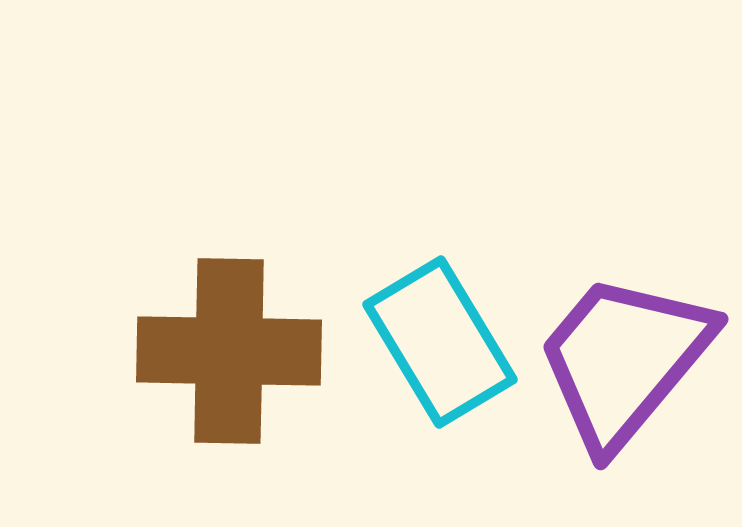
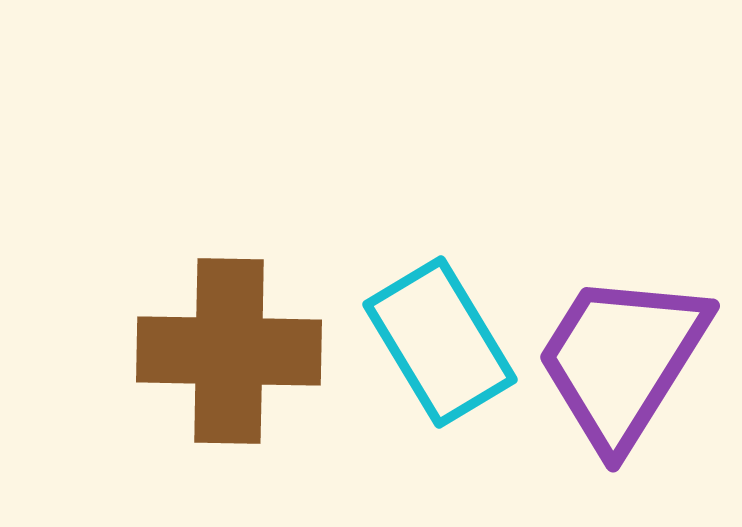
purple trapezoid: moved 2 px left; rotated 8 degrees counterclockwise
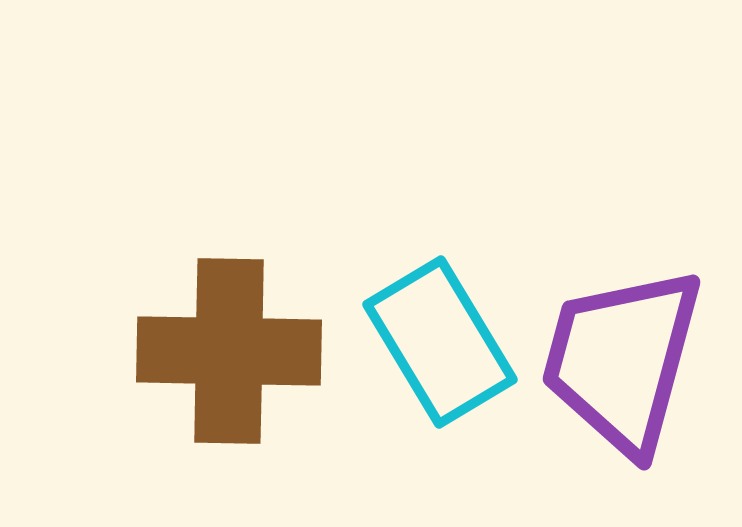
purple trapezoid: rotated 17 degrees counterclockwise
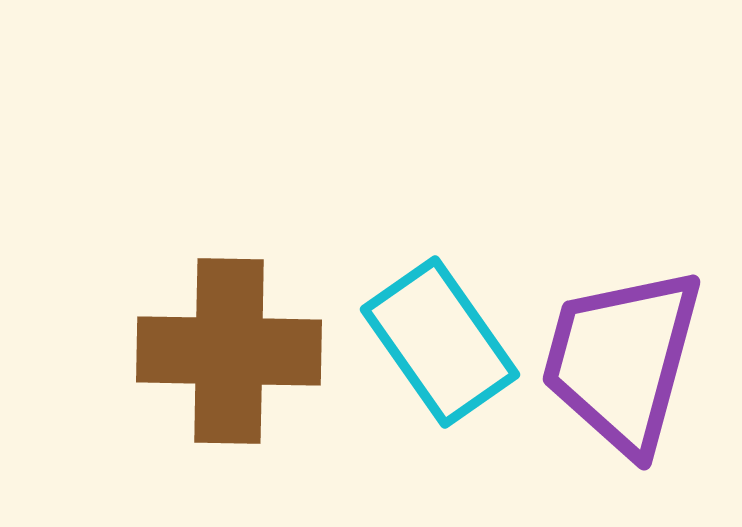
cyan rectangle: rotated 4 degrees counterclockwise
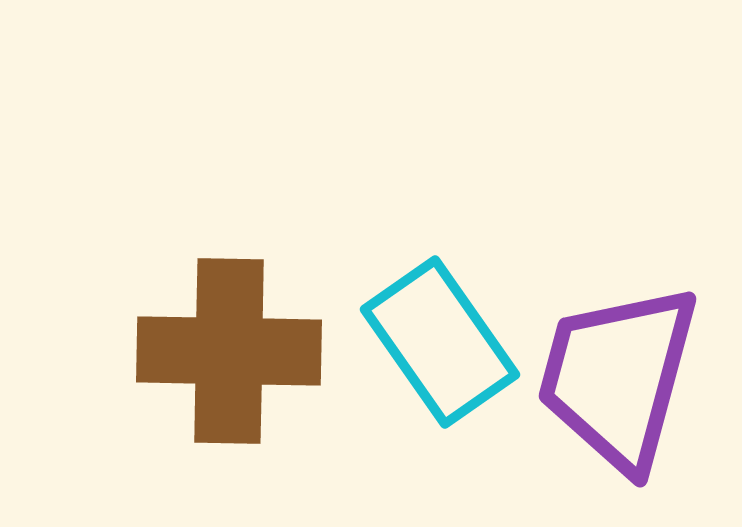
purple trapezoid: moved 4 px left, 17 px down
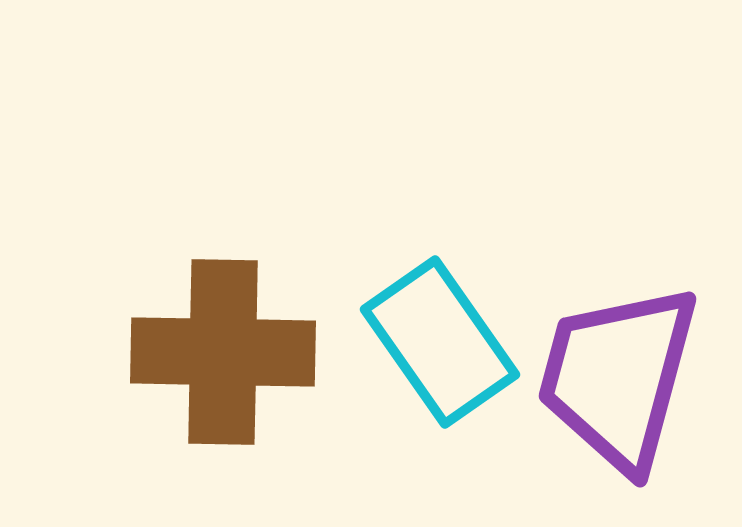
brown cross: moved 6 px left, 1 px down
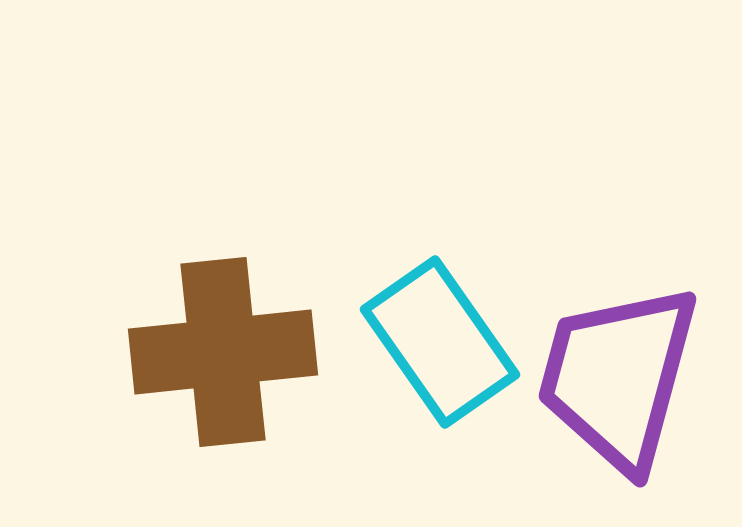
brown cross: rotated 7 degrees counterclockwise
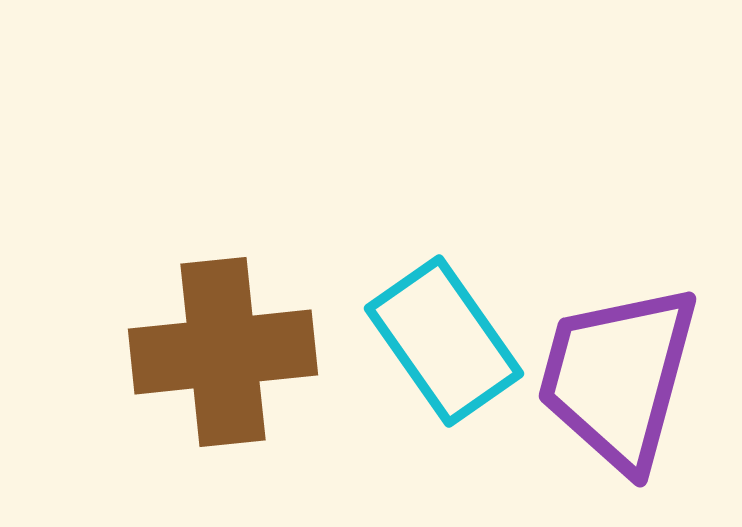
cyan rectangle: moved 4 px right, 1 px up
